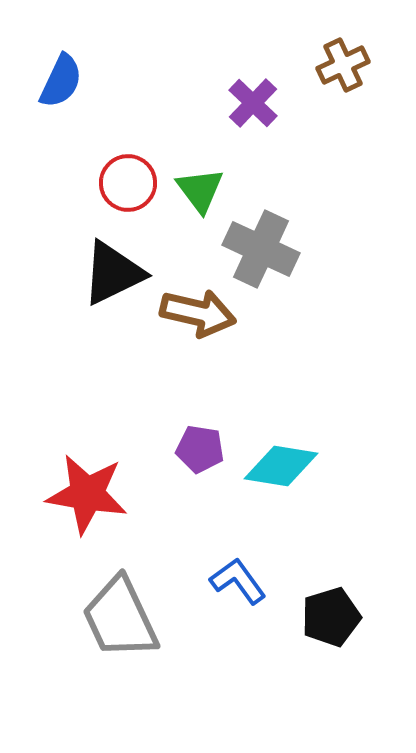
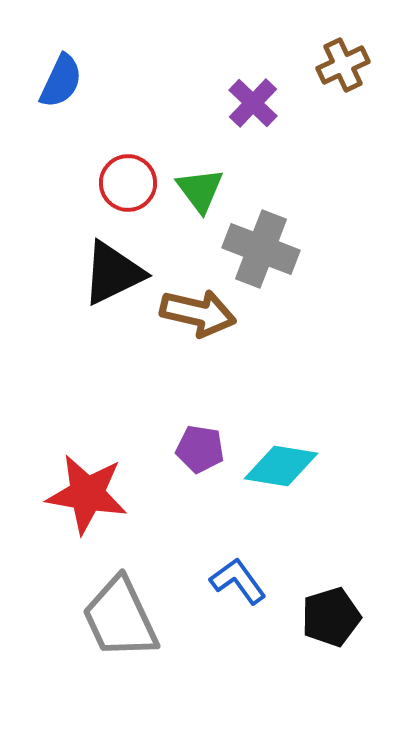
gray cross: rotated 4 degrees counterclockwise
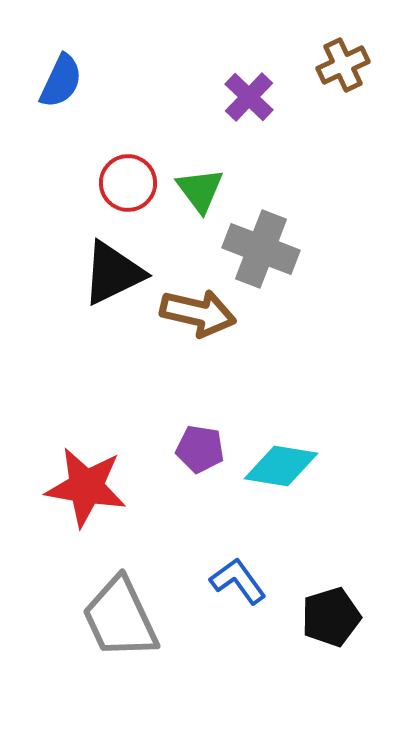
purple cross: moved 4 px left, 6 px up
red star: moved 1 px left, 7 px up
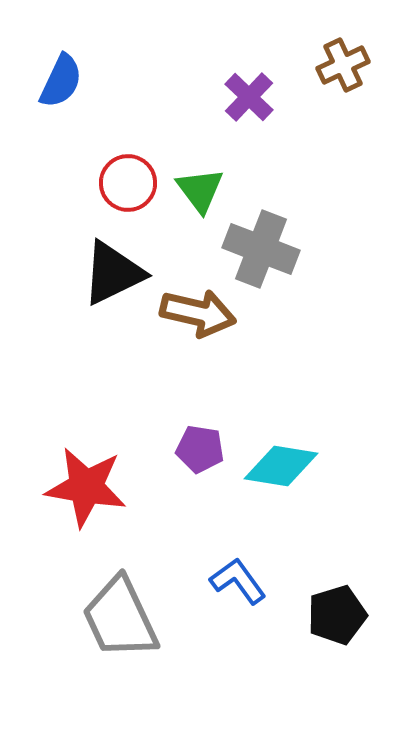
black pentagon: moved 6 px right, 2 px up
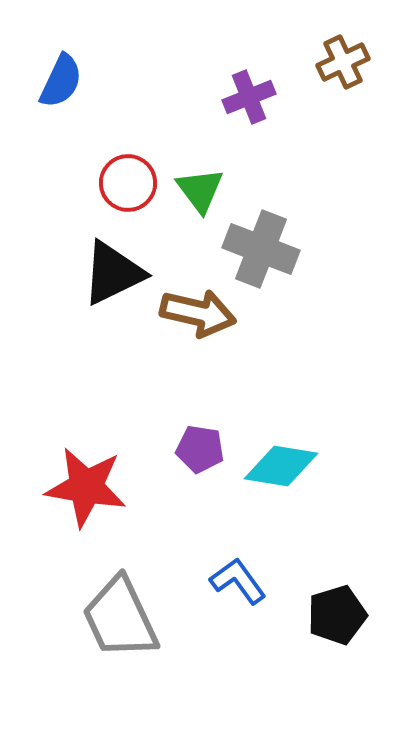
brown cross: moved 3 px up
purple cross: rotated 24 degrees clockwise
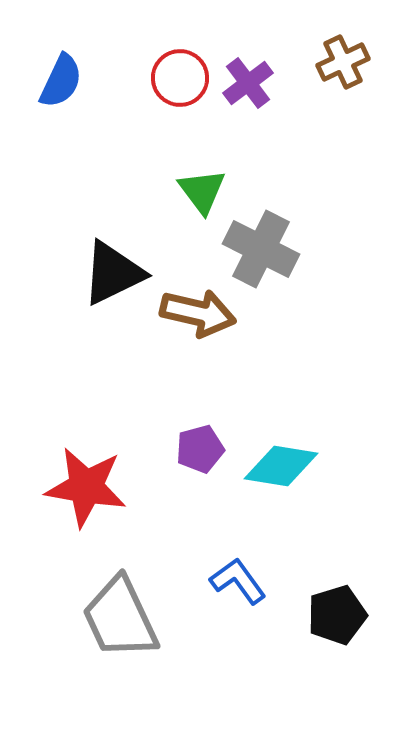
purple cross: moved 1 px left, 14 px up; rotated 15 degrees counterclockwise
red circle: moved 52 px right, 105 px up
green triangle: moved 2 px right, 1 px down
gray cross: rotated 6 degrees clockwise
purple pentagon: rotated 24 degrees counterclockwise
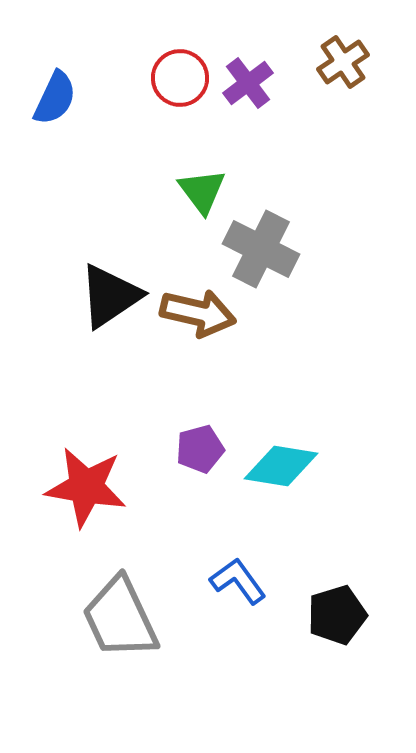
brown cross: rotated 9 degrees counterclockwise
blue semicircle: moved 6 px left, 17 px down
black triangle: moved 3 px left, 23 px down; rotated 8 degrees counterclockwise
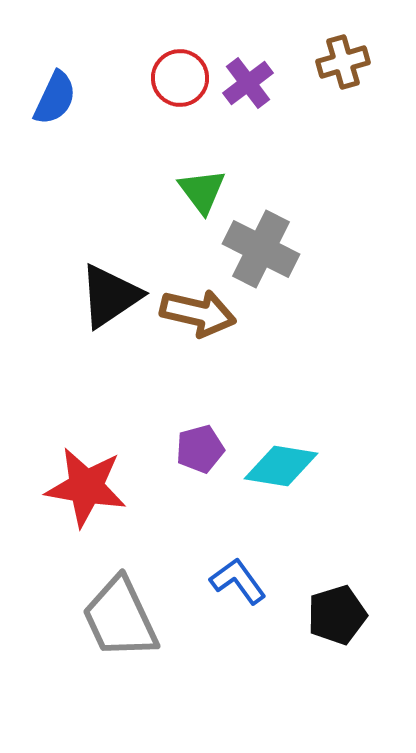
brown cross: rotated 18 degrees clockwise
